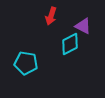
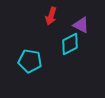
purple triangle: moved 2 px left, 1 px up
cyan pentagon: moved 4 px right, 2 px up
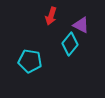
cyan diamond: rotated 25 degrees counterclockwise
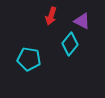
purple triangle: moved 1 px right, 4 px up
cyan pentagon: moved 1 px left, 2 px up
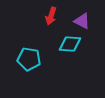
cyan diamond: rotated 55 degrees clockwise
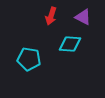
purple triangle: moved 1 px right, 4 px up
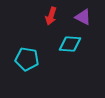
cyan pentagon: moved 2 px left
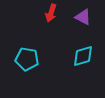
red arrow: moved 3 px up
cyan diamond: moved 13 px right, 12 px down; rotated 20 degrees counterclockwise
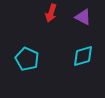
cyan pentagon: rotated 15 degrees clockwise
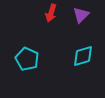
purple triangle: moved 2 px left, 2 px up; rotated 48 degrees clockwise
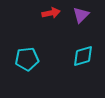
red arrow: rotated 120 degrees counterclockwise
cyan pentagon: rotated 30 degrees counterclockwise
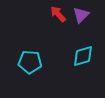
red arrow: moved 7 px right, 1 px down; rotated 120 degrees counterclockwise
cyan pentagon: moved 3 px right, 3 px down; rotated 10 degrees clockwise
